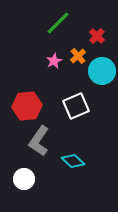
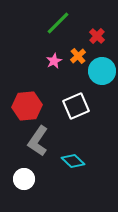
gray L-shape: moved 1 px left
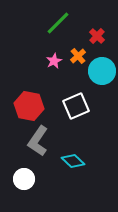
red hexagon: moved 2 px right; rotated 16 degrees clockwise
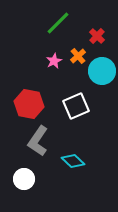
red hexagon: moved 2 px up
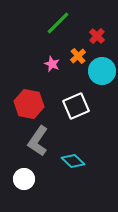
pink star: moved 2 px left, 3 px down; rotated 21 degrees counterclockwise
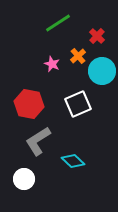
green line: rotated 12 degrees clockwise
white square: moved 2 px right, 2 px up
gray L-shape: rotated 24 degrees clockwise
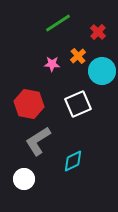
red cross: moved 1 px right, 4 px up
pink star: rotated 21 degrees counterclockwise
cyan diamond: rotated 70 degrees counterclockwise
